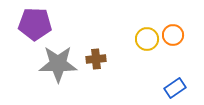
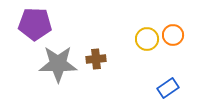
blue rectangle: moved 7 px left
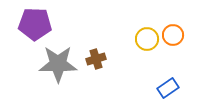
brown cross: rotated 12 degrees counterclockwise
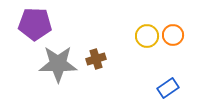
yellow circle: moved 3 px up
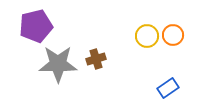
purple pentagon: moved 1 px right, 2 px down; rotated 16 degrees counterclockwise
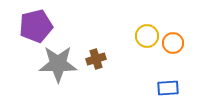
orange circle: moved 8 px down
blue rectangle: rotated 30 degrees clockwise
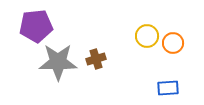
purple pentagon: rotated 8 degrees clockwise
gray star: moved 2 px up
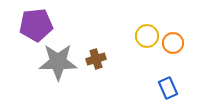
purple pentagon: moved 1 px up
blue rectangle: rotated 70 degrees clockwise
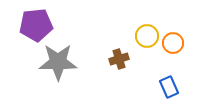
brown cross: moved 23 px right
blue rectangle: moved 1 px right, 1 px up
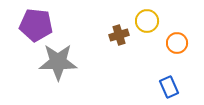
purple pentagon: rotated 12 degrees clockwise
yellow circle: moved 15 px up
orange circle: moved 4 px right
brown cross: moved 24 px up
